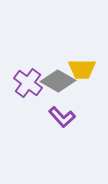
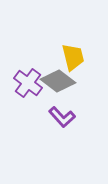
yellow trapezoid: moved 9 px left, 12 px up; rotated 104 degrees counterclockwise
gray diamond: rotated 8 degrees clockwise
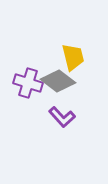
purple cross: rotated 20 degrees counterclockwise
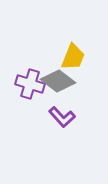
yellow trapezoid: rotated 36 degrees clockwise
purple cross: moved 2 px right, 1 px down
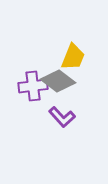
purple cross: moved 3 px right, 2 px down; rotated 24 degrees counterclockwise
